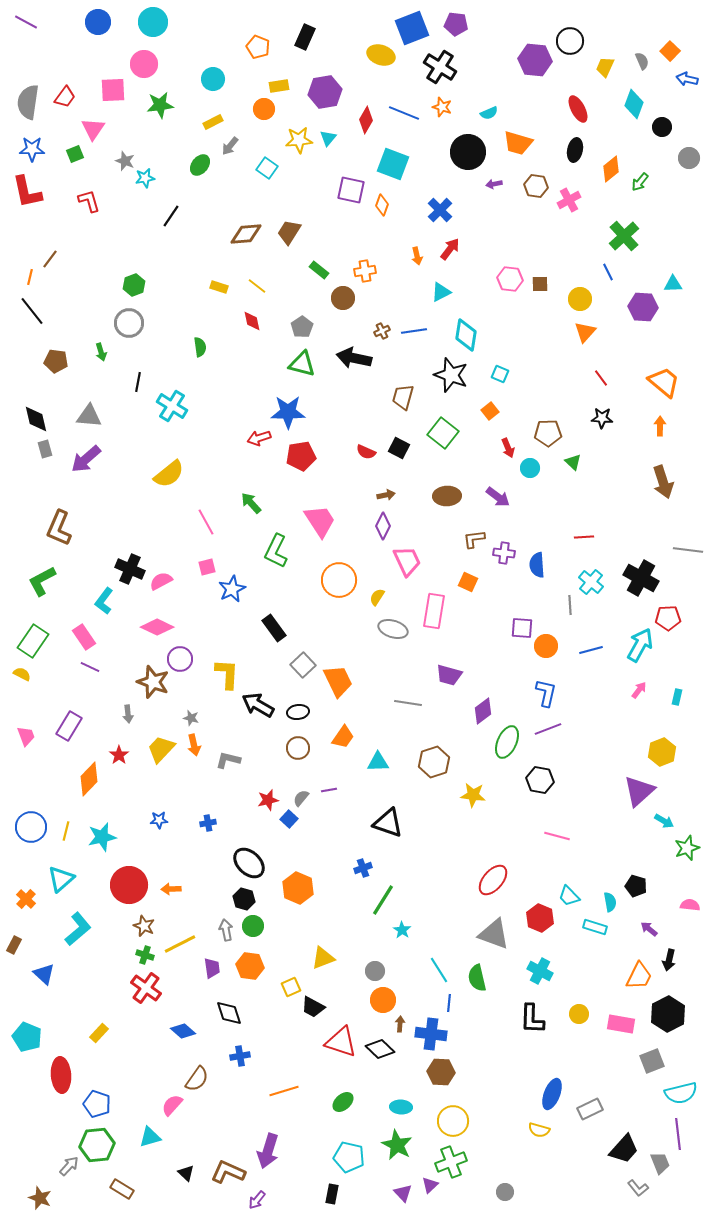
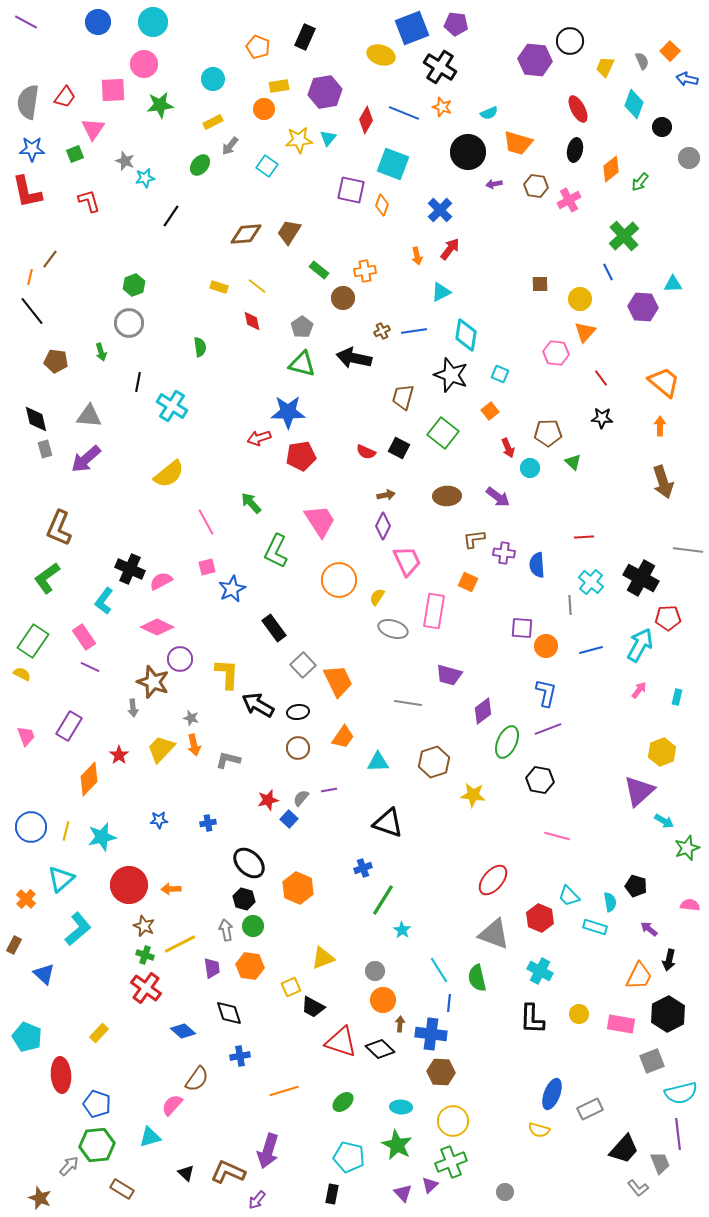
cyan square at (267, 168): moved 2 px up
pink hexagon at (510, 279): moved 46 px right, 74 px down
green L-shape at (42, 581): moved 5 px right, 3 px up; rotated 8 degrees counterclockwise
gray arrow at (128, 714): moved 5 px right, 6 px up
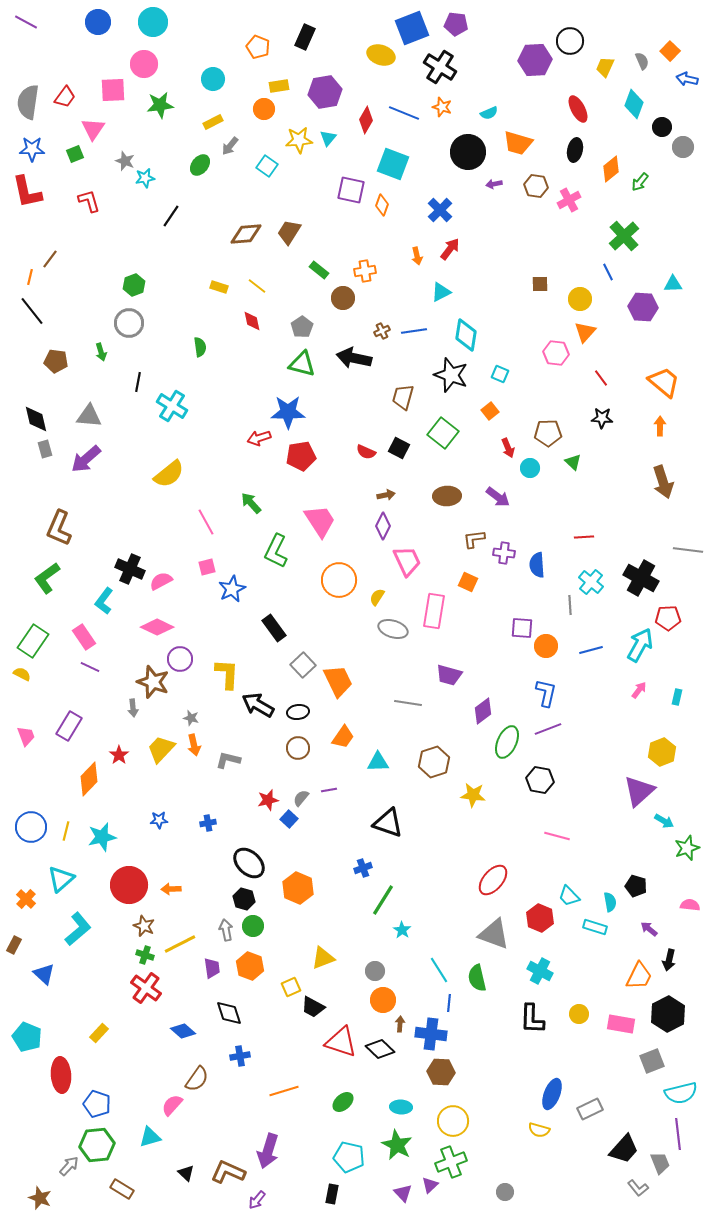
purple hexagon at (535, 60): rotated 8 degrees counterclockwise
gray circle at (689, 158): moved 6 px left, 11 px up
orange hexagon at (250, 966): rotated 12 degrees clockwise
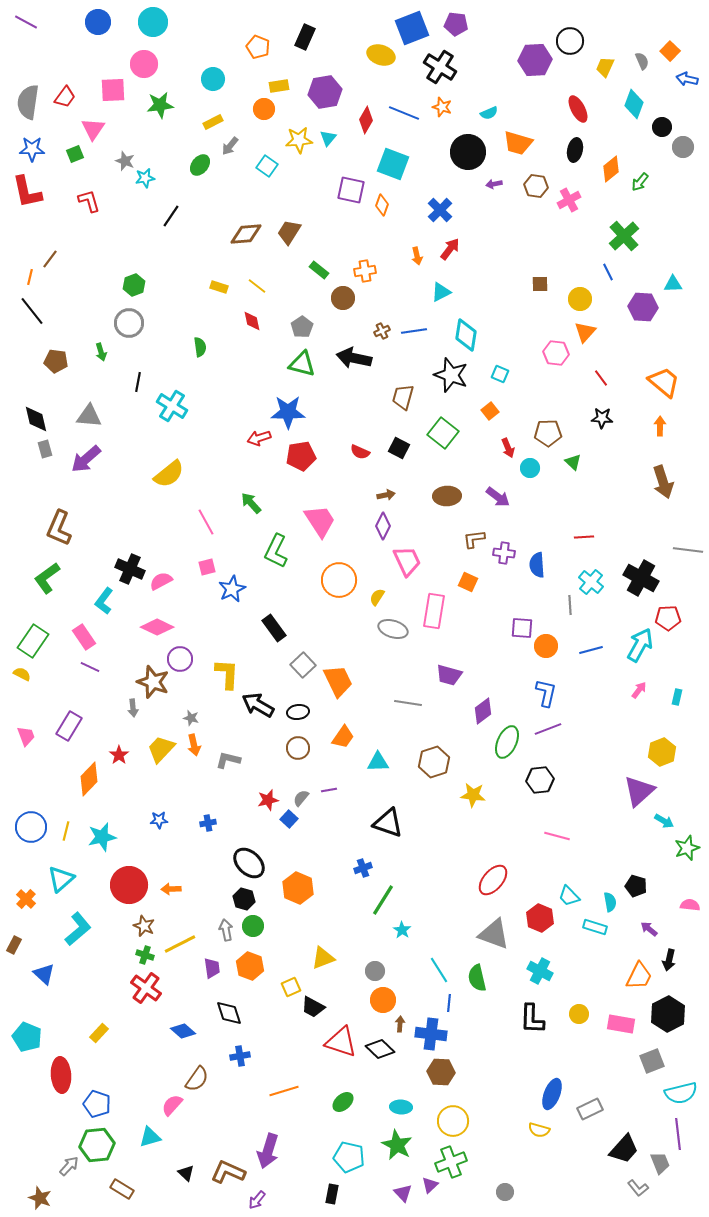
red semicircle at (366, 452): moved 6 px left
black hexagon at (540, 780): rotated 16 degrees counterclockwise
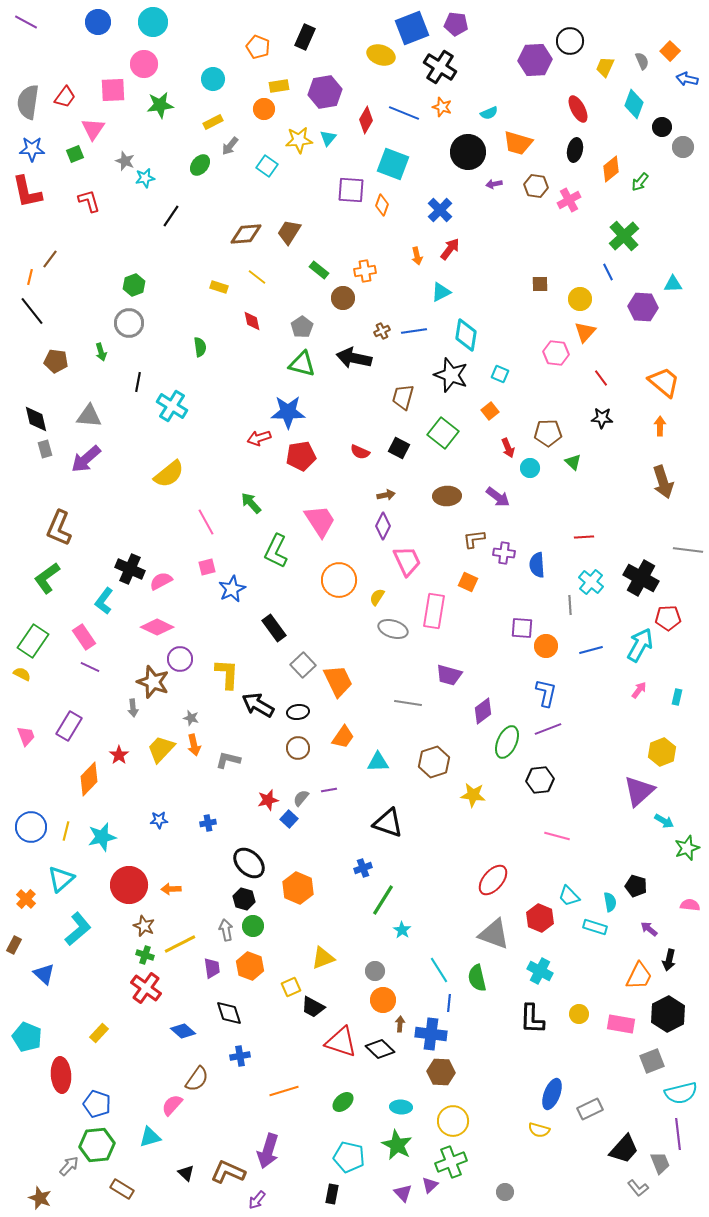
purple square at (351, 190): rotated 8 degrees counterclockwise
yellow line at (257, 286): moved 9 px up
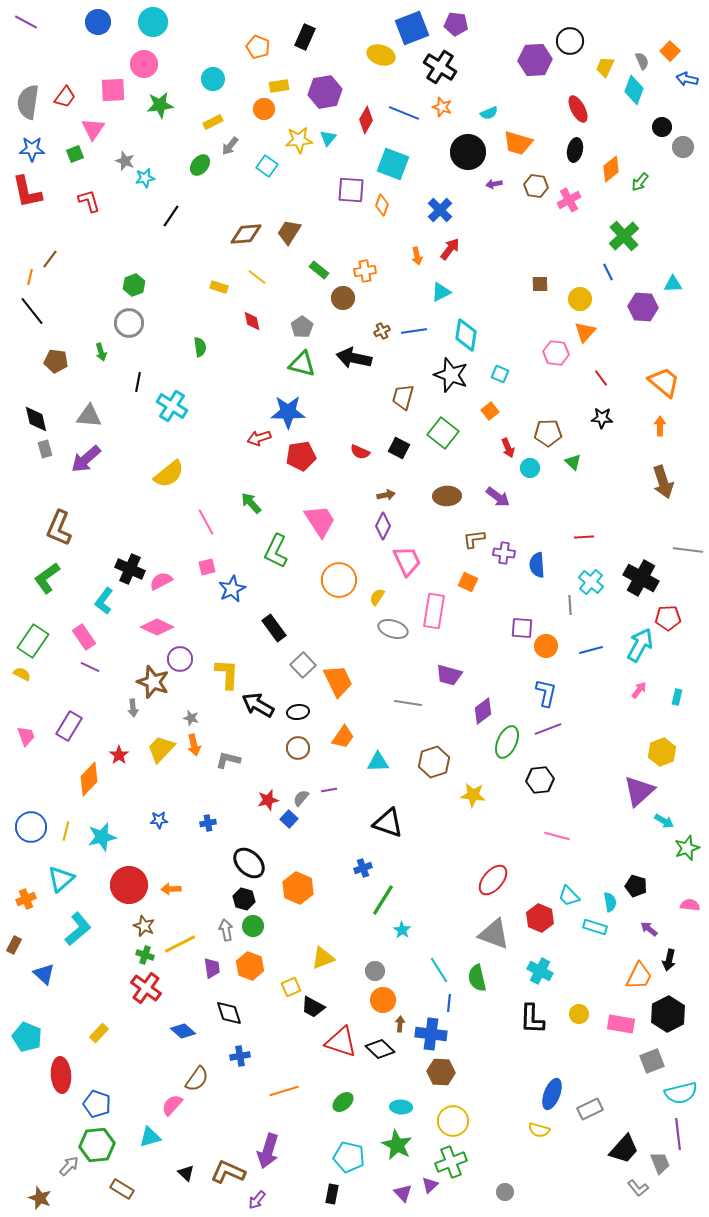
cyan diamond at (634, 104): moved 14 px up
orange cross at (26, 899): rotated 24 degrees clockwise
